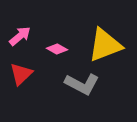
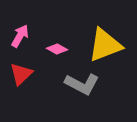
pink arrow: rotated 20 degrees counterclockwise
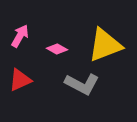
red triangle: moved 1 px left, 6 px down; rotated 20 degrees clockwise
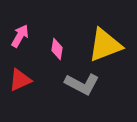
pink diamond: rotated 70 degrees clockwise
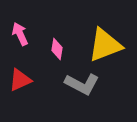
pink arrow: moved 2 px up; rotated 55 degrees counterclockwise
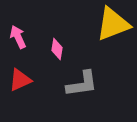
pink arrow: moved 2 px left, 3 px down
yellow triangle: moved 8 px right, 21 px up
gray L-shape: rotated 36 degrees counterclockwise
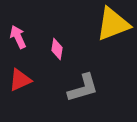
gray L-shape: moved 1 px right, 4 px down; rotated 8 degrees counterclockwise
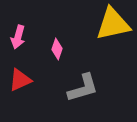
yellow triangle: rotated 9 degrees clockwise
pink arrow: rotated 140 degrees counterclockwise
pink diamond: rotated 10 degrees clockwise
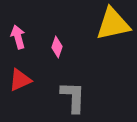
pink arrow: rotated 150 degrees clockwise
pink diamond: moved 2 px up
gray L-shape: moved 10 px left, 9 px down; rotated 72 degrees counterclockwise
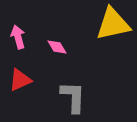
pink diamond: rotated 50 degrees counterclockwise
